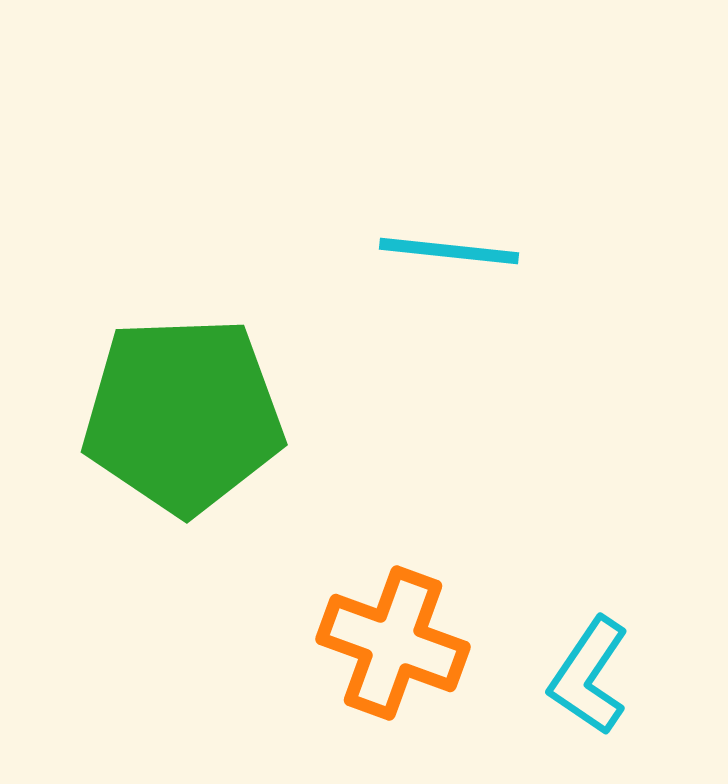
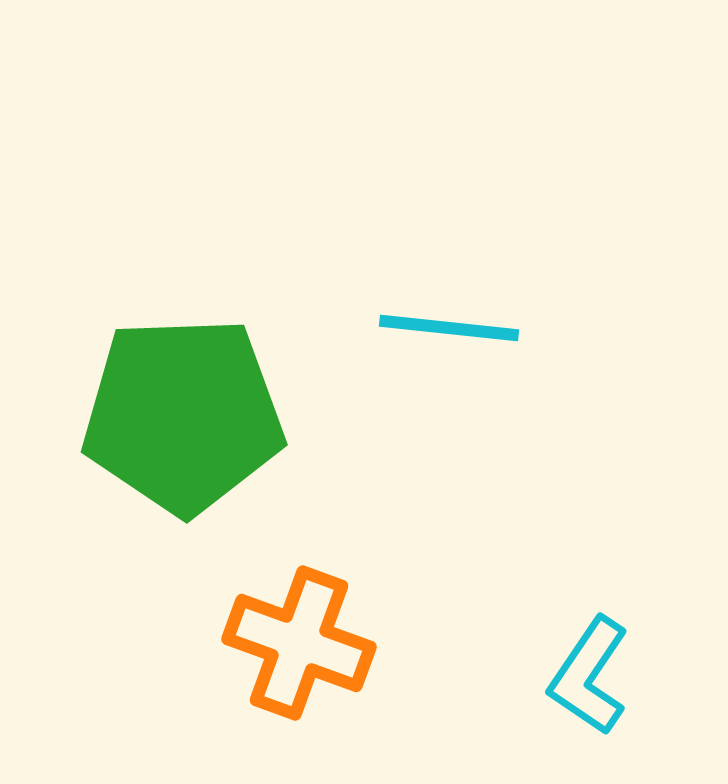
cyan line: moved 77 px down
orange cross: moved 94 px left
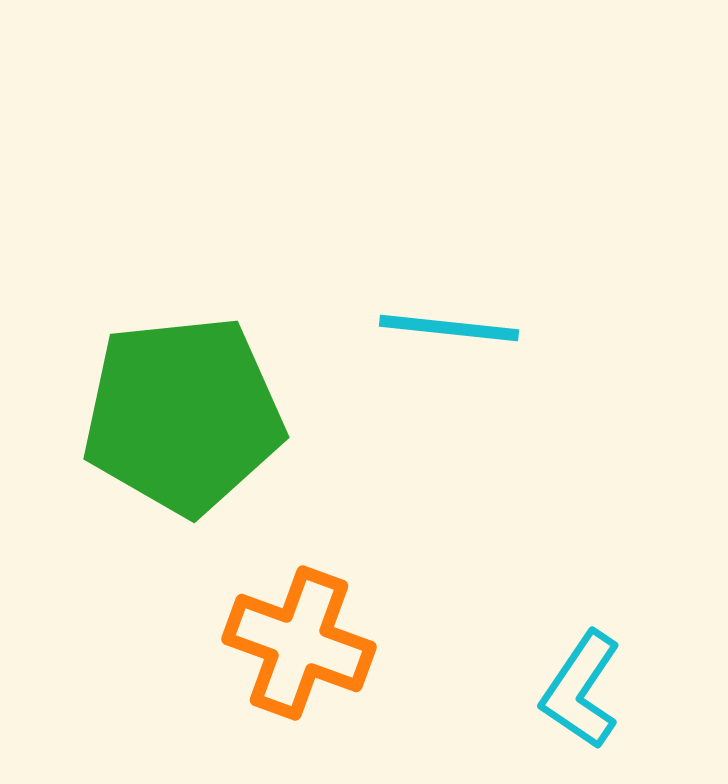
green pentagon: rotated 4 degrees counterclockwise
cyan L-shape: moved 8 px left, 14 px down
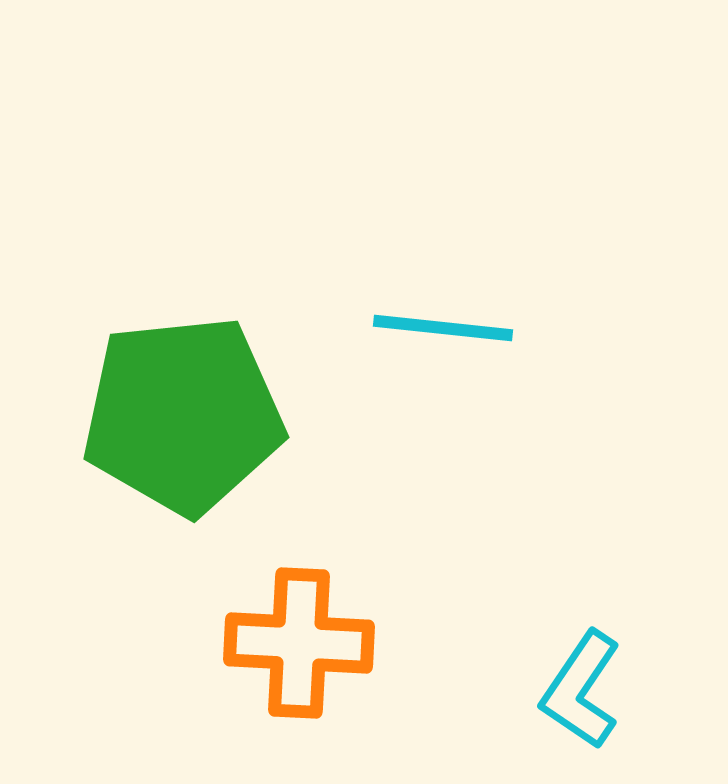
cyan line: moved 6 px left
orange cross: rotated 17 degrees counterclockwise
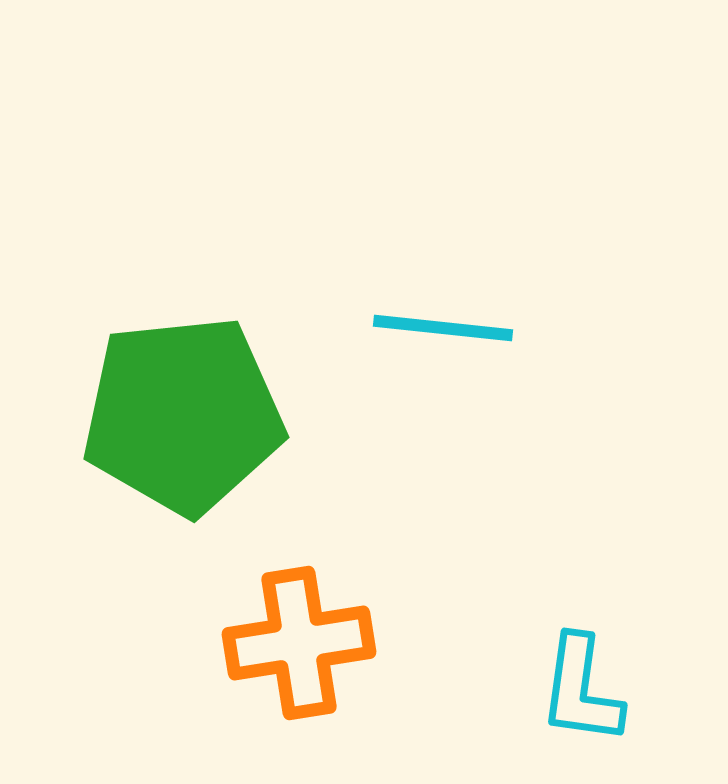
orange cross: rotated 12 degrees counterclockwise
cyan L-shape: rotated 26 degrees counterclockwise
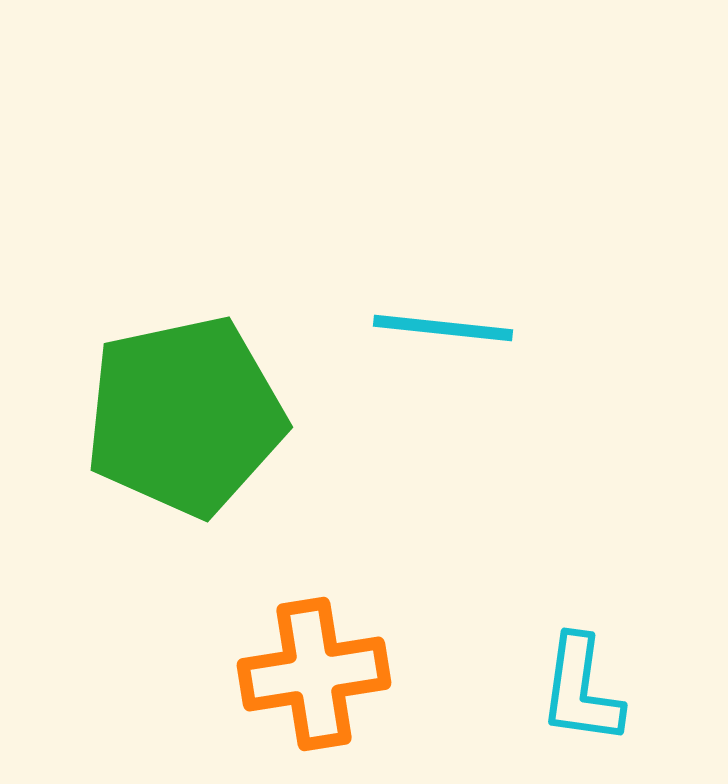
green pentagon: moved 2 px right, 1 px down; rotated 6 degrees counterclockwise
orange cross: moved 15 px right, 31 px down
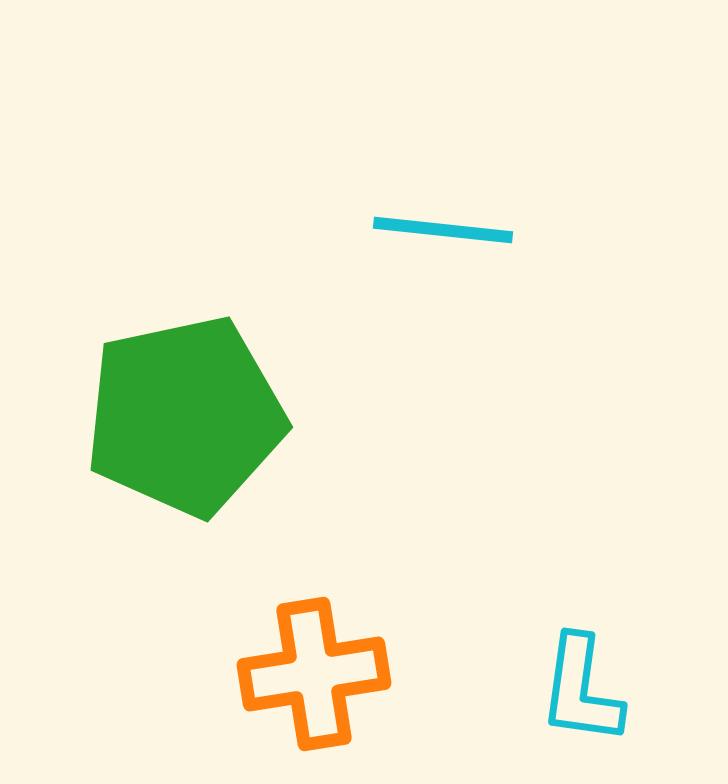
cyan line: moved 98 px up
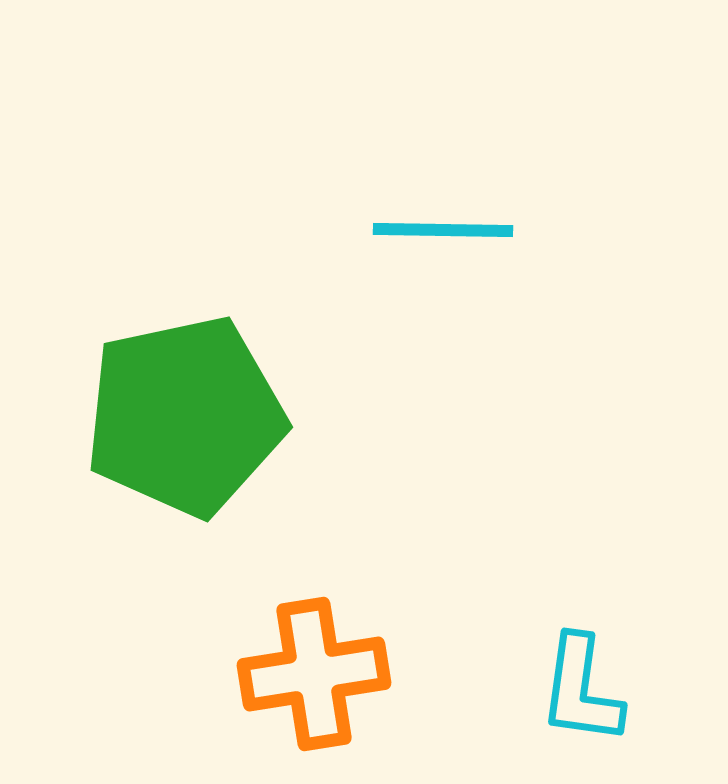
cyan line: rotated 5 degrees counterclockwise
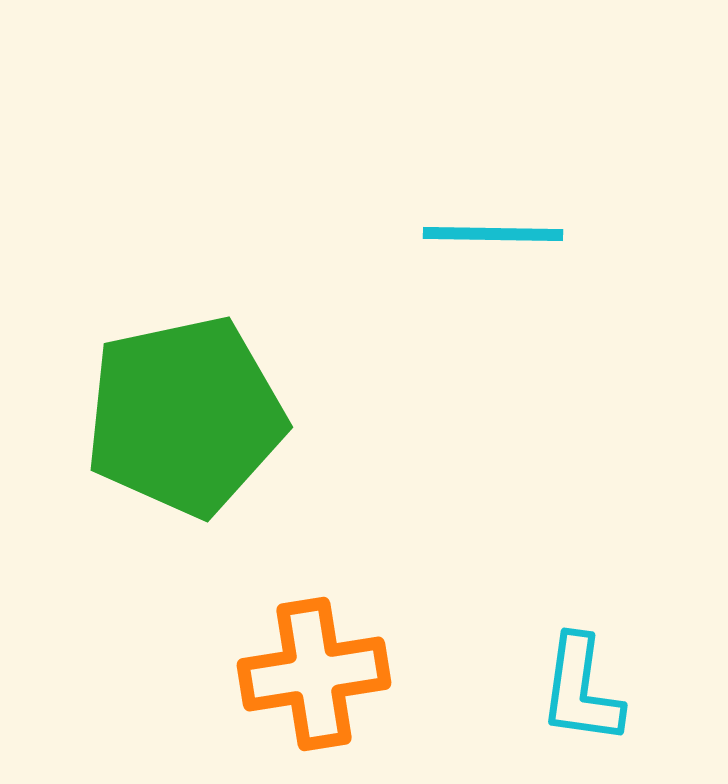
cyan line: moved 50 px right, 4 px down
